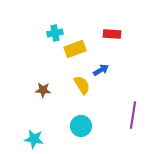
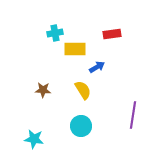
red rectangle: rotated 12 degrees counterclockwise
yellow rectangle: rotated 20 degrees clockwise
blue arrow: moved 4 px left, 3 px up
yellow semicircle: moved 1 px right, 5 px down
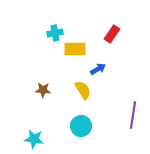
red rectangle: rotated 48 degrees counterclockwise
blue arrow: moved 1 px right, 2 px down
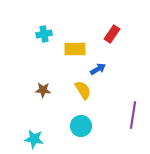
cyan cross: moved 11 px left, 1 px down
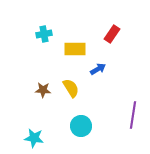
yellow semicircle: moved 12 px left, 2 px up
cyan star: moved 1 px up
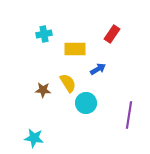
yellow semicircle: moved 3 px left, 5 px up
purple line: moved 4 px left
cyan circle: moved 5 px right, 23 px up
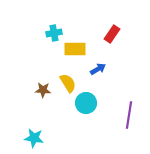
cyan cross: moved 10 px right, 1 px up
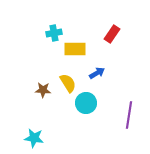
blue arrow: moved 1 px left, 4 px down
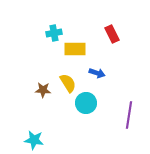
red rectangle: rotated 60 degrees counterclockwise
blue arrow: rotated 49 degrees clockwise
cyan star: moved 2 px down
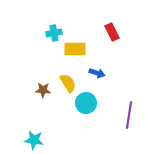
red rectangle: moved 2 px up
